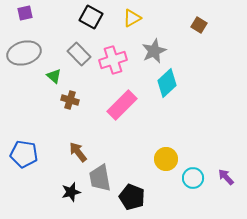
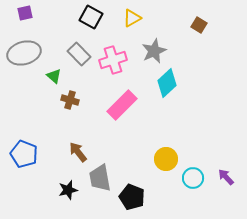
blue pentagon: rotated 12 degrees clockwise
black star: moved 3 px left, 2 px up
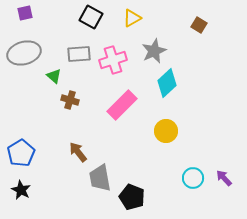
gray rectangle: rotated 50 degrees counterclockwise
blue pentagon: moved 3 px left, 1 px up; rotated 20 degrees clockwise
yellow circle: moved 28 px up
purple arrow: moved 2 px left, 1 px down
black star: moved 47 px left; rotated 30 degrees counterclockwise
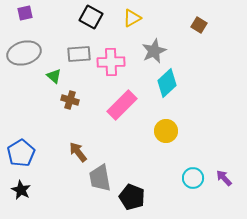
pink cross: moved 2 px left, 2 px down; rotated 16 degrees clockwise
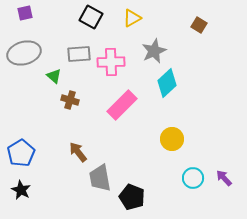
yellow circle: moved 6 px right, 8 px down
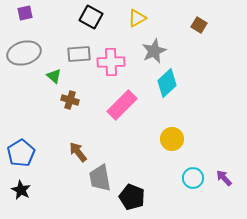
yellow triangle: moved 5 px right
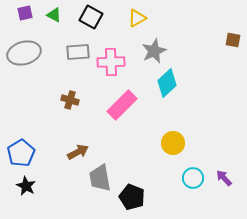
brown square: moved 34 px right, 15 px down; rotated 21 degrees counterclockwise
gray rectangle: moved 1 px left, 2 px up
green triangle: moved 61 px up; rotated 14 degrees counterclockwise
yellow circle: moved 1 px right, 4 px down
brown arrow: rotated 100 degrees clockwise
black star: moved 5 px right, 4 px up
